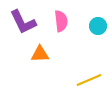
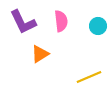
orange triangle: rotated 30 degrees counterclockwise
yellow line: moved 3 px up
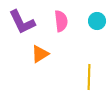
purple L-shape: moved 1 px left
cyan circle: moved 1 px left, 5 px up
yellow line: rotated 65 degrees counterclockwise
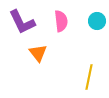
orange triangle: moved 2 px left, 1 px up; rotated 36 degrees counterclockwise
yellow line: rotated 10 degrees clockwise
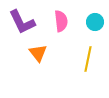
cyan circle: moved 2 px left, 1 px down
yellow line: moved 1 px left, 18 px up
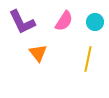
pink semicircle: moved 3 px right; rotated 40 degrees clockwise
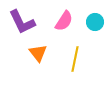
yellow line: moved 13 px left
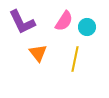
cyan circle: moved 8 px left, 5 px down
